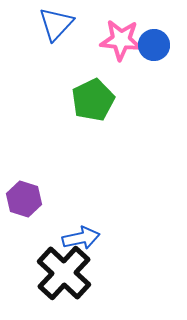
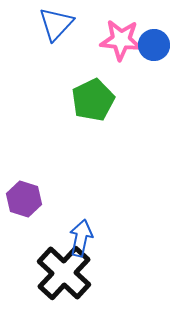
blue arrow: rotated 66 degrees counterclockwise
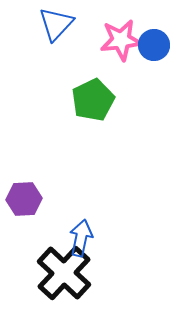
pink star: rotated 12 degrees counterclockwise
purple hexagon: rotated 20 degrees counterclockwise
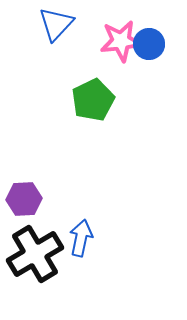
pink star: moved 1 px down
blue circle: moved 5 px left, 1 px up
black cross: moved 29 px left, 19 px up; rotated 16 degrees clockwise
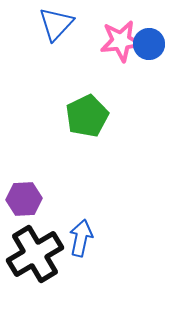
green pentagon: moved 6 px left, 16 px down
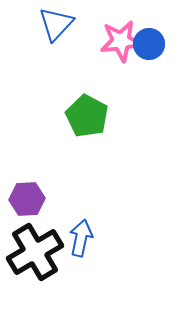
green pentagon: rotated 18 degrees counterclockwise
purple hexagon: moved 3 px right
black cross: moved 2 px up
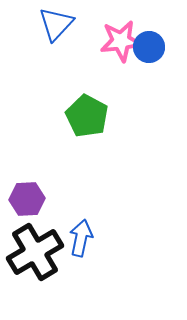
blue circle: moved 3 px down
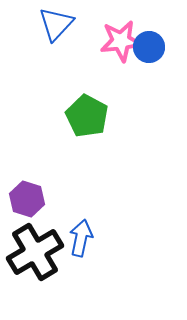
purple hexagon: rotated 20 degrees clockwise
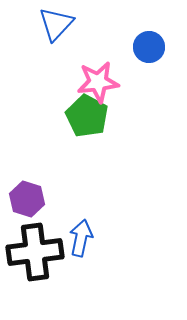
pink star: moved 23 px left, 41 px down
black cross: rotated 24 degrees clockwise
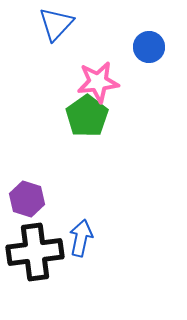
green pentagon: rotated 9 degrees clockwise
